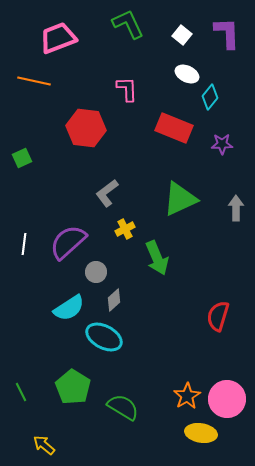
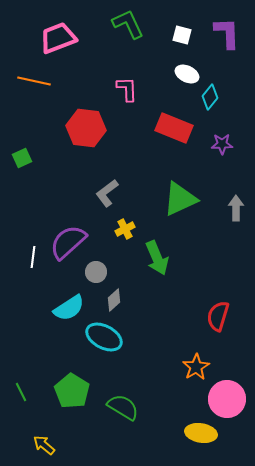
white square: rotated 24 degrees counterclockwise
white line: moved 9 px right, 13 px down
green pentagon: moved 1 px left, 4 px down
orange star: moved 9 px right, 29 px up
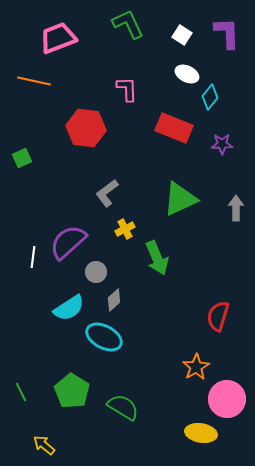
white square: rotated 18 degrees clockwise
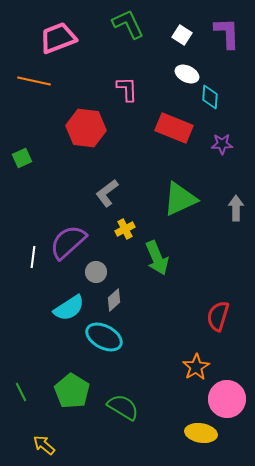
cyan diamond: rotated 35 degrees counterclockwise
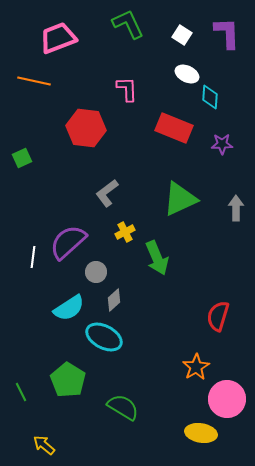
yellow cross: moved 3 px down
green pentagon: moved 4 px left, 11 px up
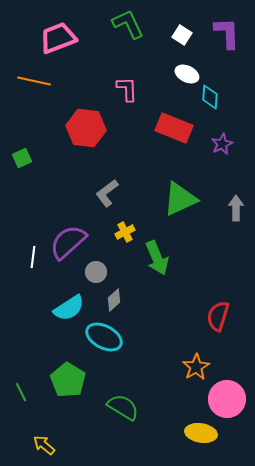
purple star: rotated 25 degrees counterclockwise
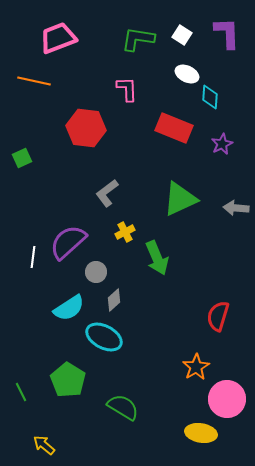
green L-shape: moved 10 px right, 15 px down; rotated 56 degrees counterclockwise
gray arrow: rotated 85 degrees counterclockwise
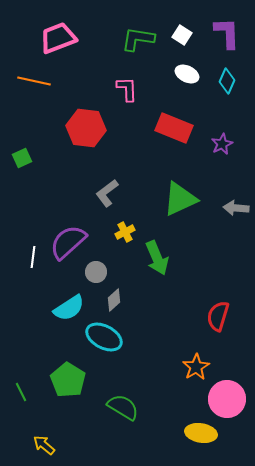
cyan diamond: moved 17 px right, 16 px up; rotated 20 degrees clockwise
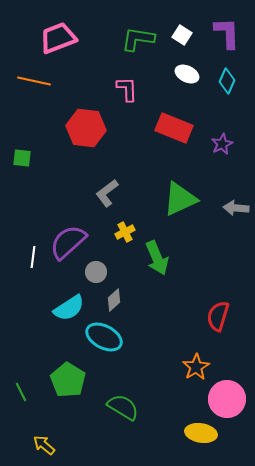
green square: rotated 30 degrees clockwise
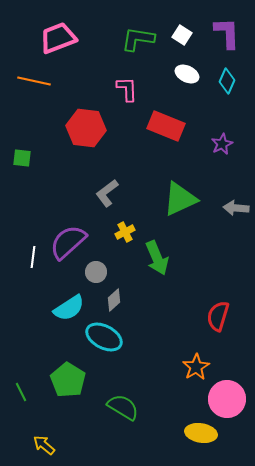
red rectangle: moved 8 px left, 2 px up
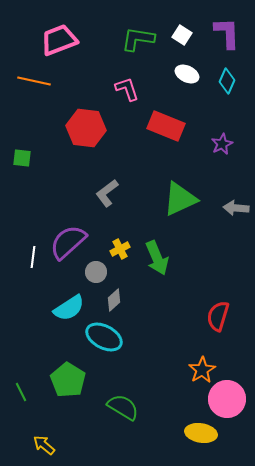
pink trapezoid: moved 1 px right, 2 px down
pink L-shape: rotated 16 degrees counterclockwise
yellow cross: moved 5 px left, 17 px down
orange star: moved 6 px right, 3 px down
